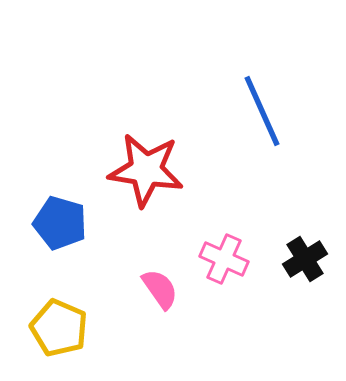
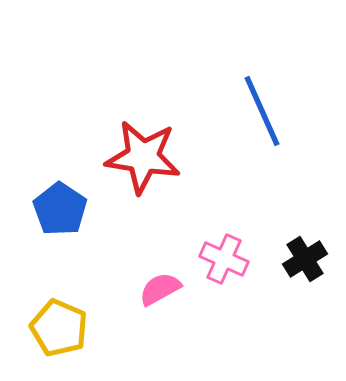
red star: moved 3 px left, 13 px up
blue pentagon: moved 14 px up; rotated 18 degrees clockwise
pink semicircle: rotated 84 degrees counterclockwise
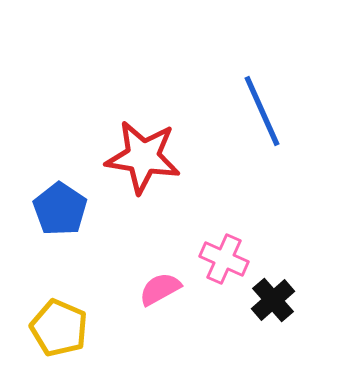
black cross: moved 32 px left, 41 px down; rotated 9 degrees counterclockwise
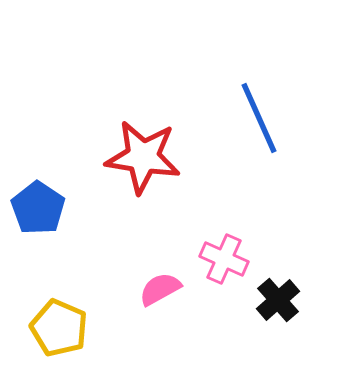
blue line: moved 3 px left, 7 px down
blue pentagon: moved 22 px left, 1 px up
black cross: moved 5 px right
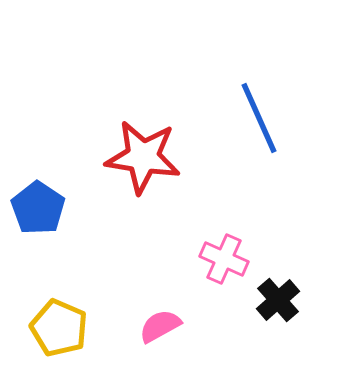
pink semicircle: moved 37 px down
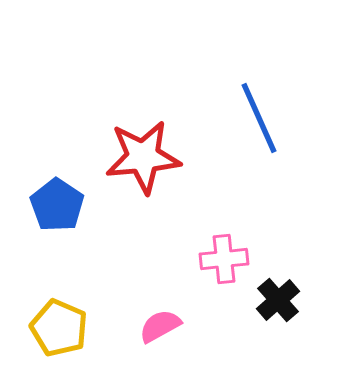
red star: rotated 14 degrees counterclockwise
blue pentagon: moved 19 px right, 3 px up
pink cross: rotated 30 degrees counterclockwise
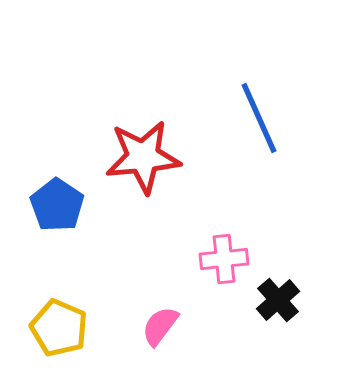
pink semicircle: rotated 24 degrees counterclockwise
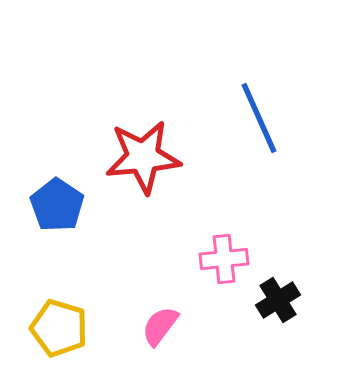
black cross: rotated 9 degrees clockwise
yellow pentagon: rotated 6 degrees counterclockwise
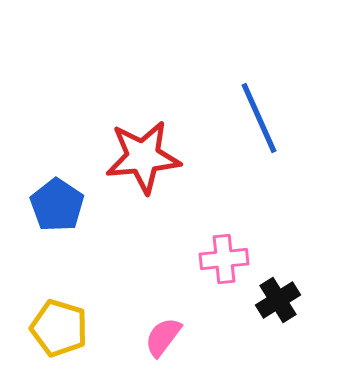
pink semicircle: moved 3 px right, 11 px down
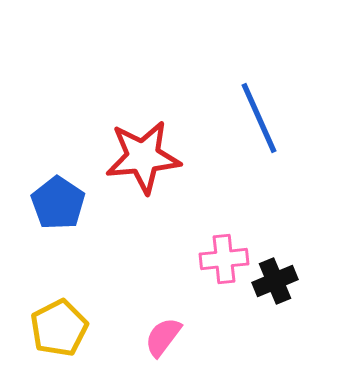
blue pentagon: moved 1 px right, 2 px up
black cross: moved 3 px left, 19 px up; rotated 9 degrees clockwise
yellow pentagon: rotated 28 degrees clockwise
